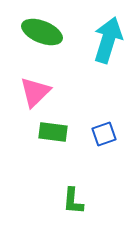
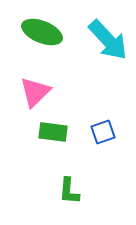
cyan arrow: rotated 120 degrees clockwise
blue square: moved 1 px left, 2 px up
green L-shape: moved 4 px left, 10 px up
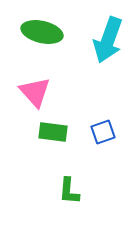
green ellipse: rotated 9 degrees counterclockwise
cyan arrow: rotated 63 degrees clockwise
pink triangle: rotated 28 degrees counterclockwise
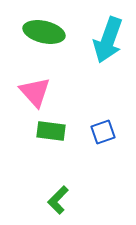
green ellipse: moved 2 px right
green rectangle: moved 2 px left, 1 px up
green L-shape: moved 11 px left, 9 px down; rotated 40 degrees clockwise
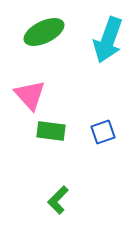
green ellipse: rotated 39 degrees counterclockwise
pink triangle: moved 5 px left, 3 px down
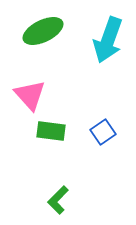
green ellipse: moved 1 px left, 1 px up
blue square: rotated 15 degrees counterclockwise
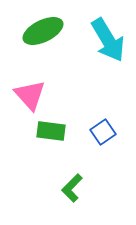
cyan arrow: rotated 51 degrees counterclockwise
green L-shape: moved 14 px right, 12 px up
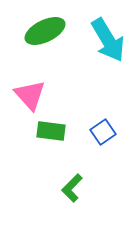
green ellipse: moved 2 px right
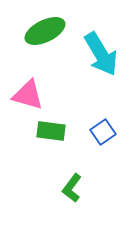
cyan arrow: moved 7 px left, 14 px down
pink triangle: moved 2 px left; rotated 32 degrees counterclockwise
green L-shape: rotated 8 degrees counterclockwise
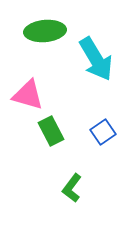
green ellipse: rotated 21 degrees clockwise
cyan arrow: moved 5 px left, 5 px down
green rectangle: rotated 56 degrees clockwise
